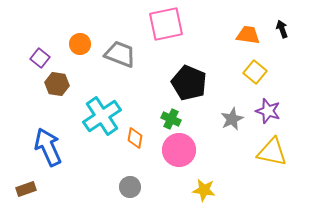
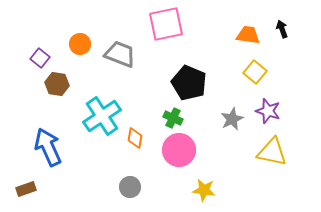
green cross: moved 2 px right, 1 px up
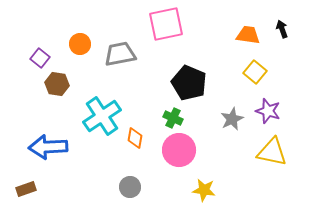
gray trapezoid: rotated 32 degrees counterclockwise
blue arrow: rotated 69 degrees counterclockwise
